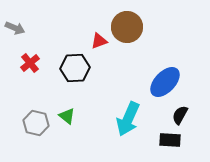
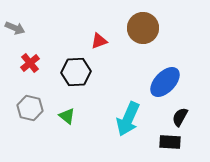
brown circle: moved 16 px right, 1 px down
black hexagon: moved 1 px right, 4 px down
black semicircle: moved 2 px down
gray hexagon: moved 6 px left, 15 px up
black rectangle: moved 2 px down
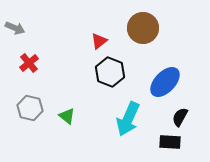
red triangle: rotated 18 degrees counterclockwise
red cross: moved 1 px left
black hexagon: moved 34 px right; rotated 24 degrees clockwise
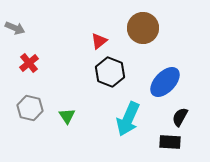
green triangle: rotated 18 degrees clockwise
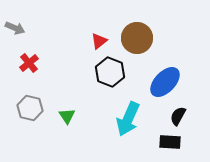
brown circle: moved 6 px left, 10 px down
black semicircle: moved 2 px left, 1 px up
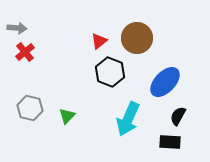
gray arrow: moved 2 px right; rotated 18 degrees counterclockwise
red cross: moved 4 px left, 11 px up
green triangle: rotated 18 degrees clockwise
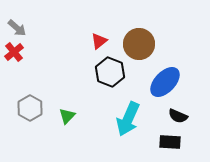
gray arrow: rotated 36 degrees clockwise
brown circle: moved 2 px right, 6 px down
red cross: moved 11 px left
gray hexagon: rotated 15 degrees clockwise
black semicircle: rotated 96 degrees counterclockwise
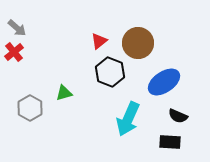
brown circle: moved 1 px left, 1 px up
blue ellipse: moved 1 px left; rotated 12 degrees clockwise
green triangle: moved 3 px left, 23 px up; rotated 30 degrees clockwise
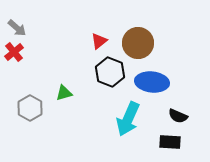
blue ellipse: moved 12 px left; rotated 40 degrees clockwise
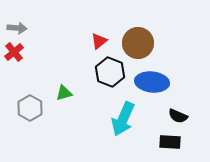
gray arrow: rotated 36 degrees counterclockwise
cyan arrow: moved 5 px left
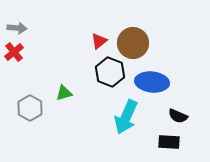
brown circle: moved 5 px left
cyan arrow: moved 3 px right, 2 px up
black rectangle: moved 1 px left
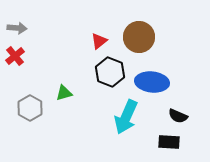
brown circle: moved 6 px right, 6 px up
red cross: moved 1 px right, 4 px down
